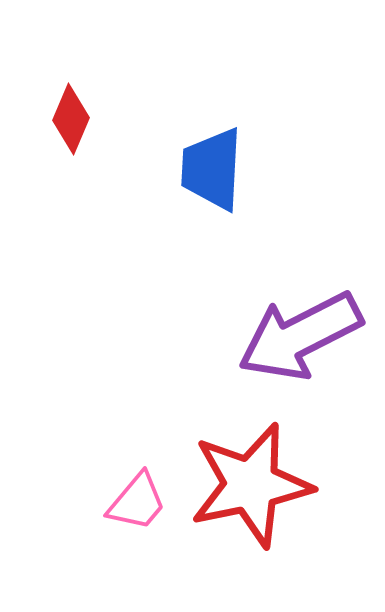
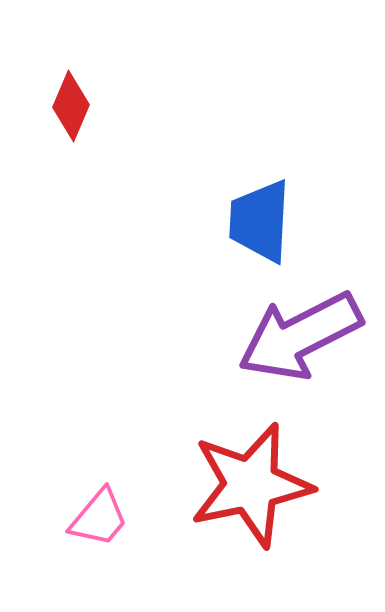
red diamond: moved 13 px up
blue trapezoid: moved 48 px right, 52 px down
pink trapezoid: moved 38 px left, 16 px down
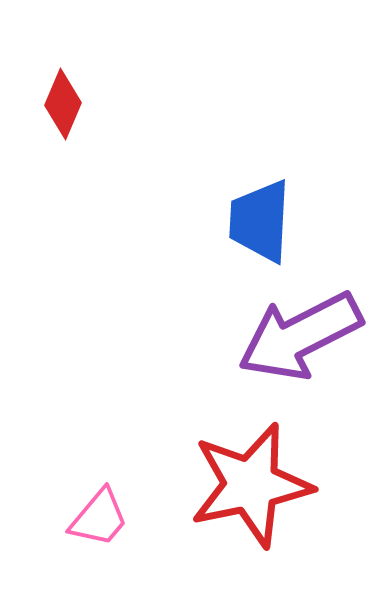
red diamond: moved 8 px left, 2 px up
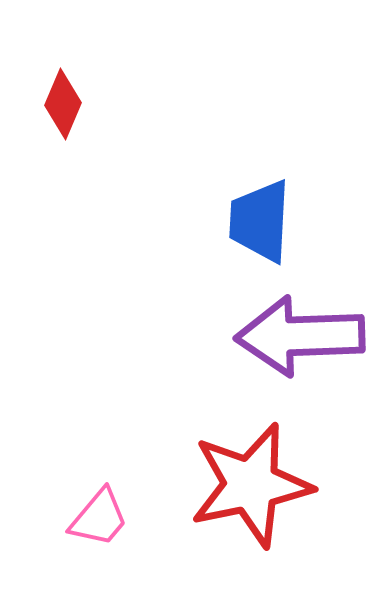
purple arrow: rotated 25 degrees clockwise
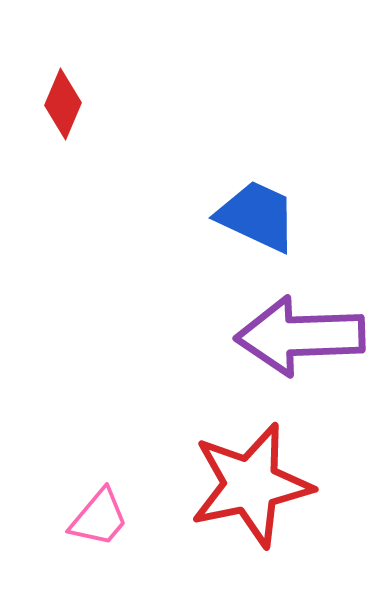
blue trapezoid: moved 3 px left, 5 px up; rotated 112 degrees clockwise
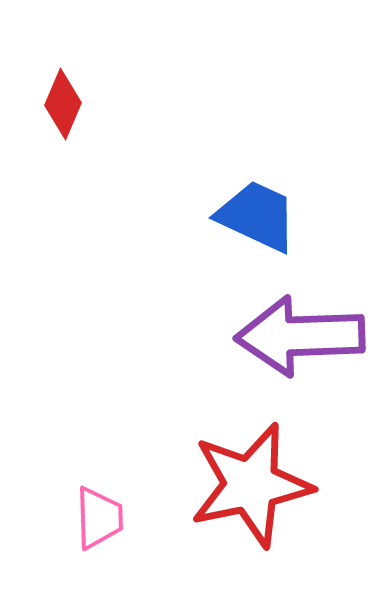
pink trapezoid: rotated 42 degrees counterclockwise
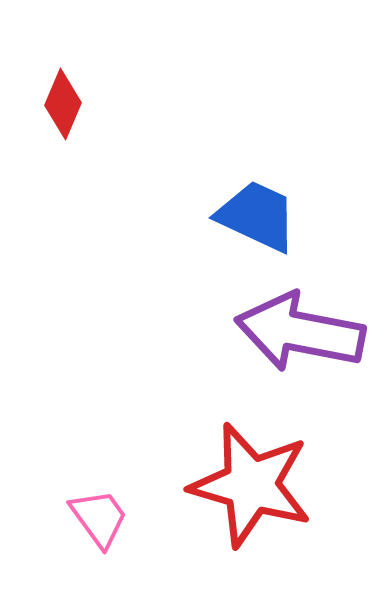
purple arrow: moved 4 px up; rotated 13 degrees clockwise
red star: rotated 28 degrees clockwise
pink trapezoid: rotated 34 degrees counterclockwise
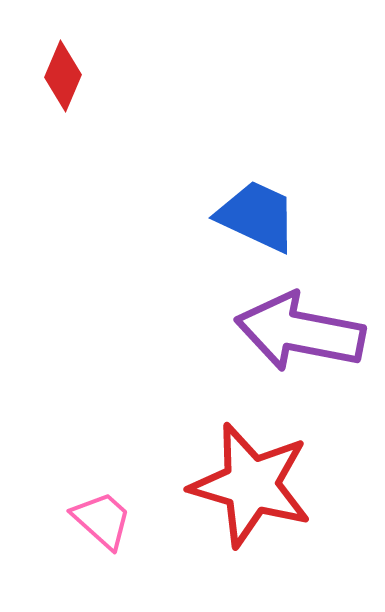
red diamond: moved 28 px up
pink trapezoid: moved 3 px right, 2 px down; rotated 12 degrees counterclockwise
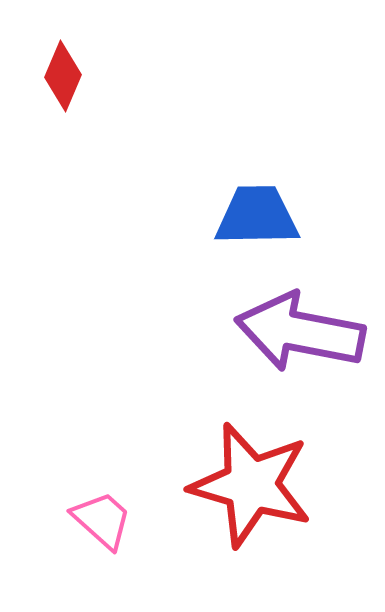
blue trapezoid: rotated 26 degrees counterclockwise
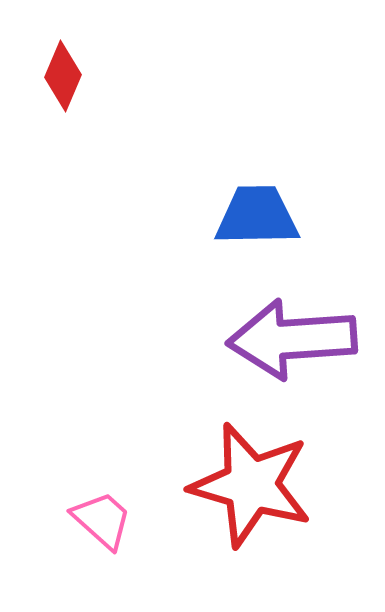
purple arrow: moved 8 px left, 7 px down; rotated 15 degrees counterclockwise
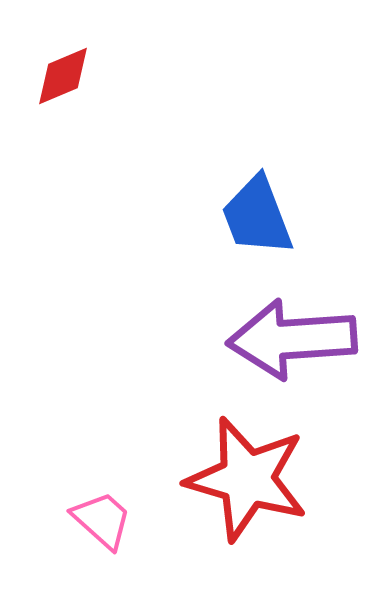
red diamond: rotated 44 degrees clockwise
blue trapezoid: rotated 110 degrees counterclockwise
red star: moved 4 px left, 6 px up
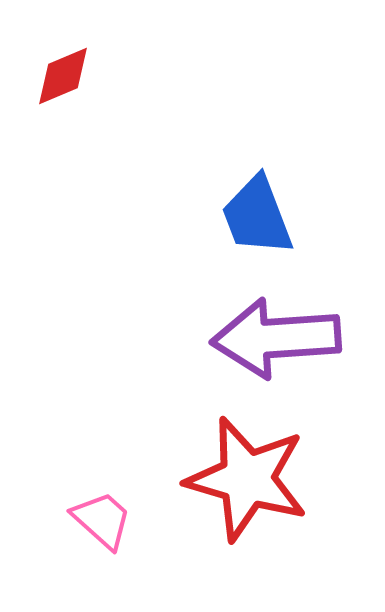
purple arrow: moved 16 px left, 1 px up
